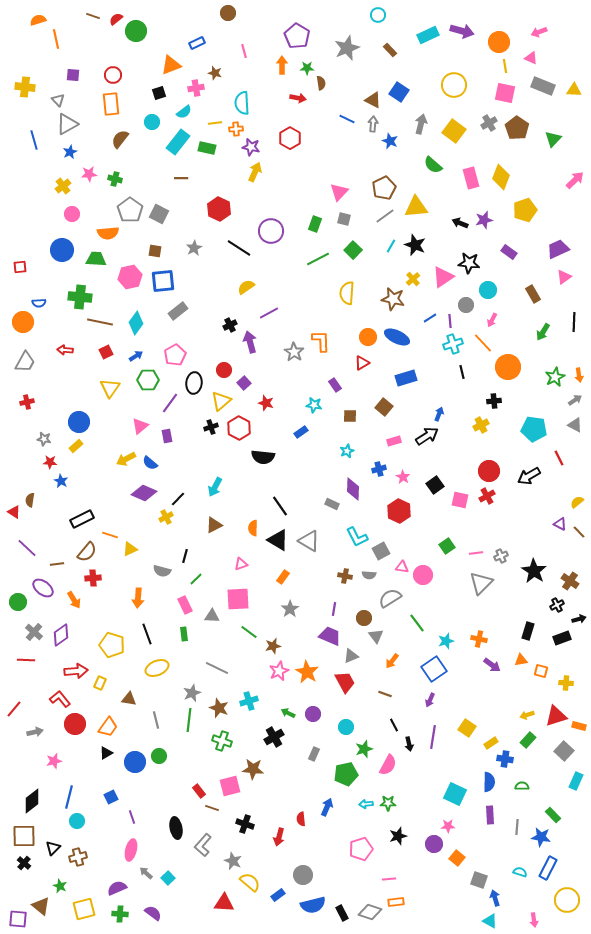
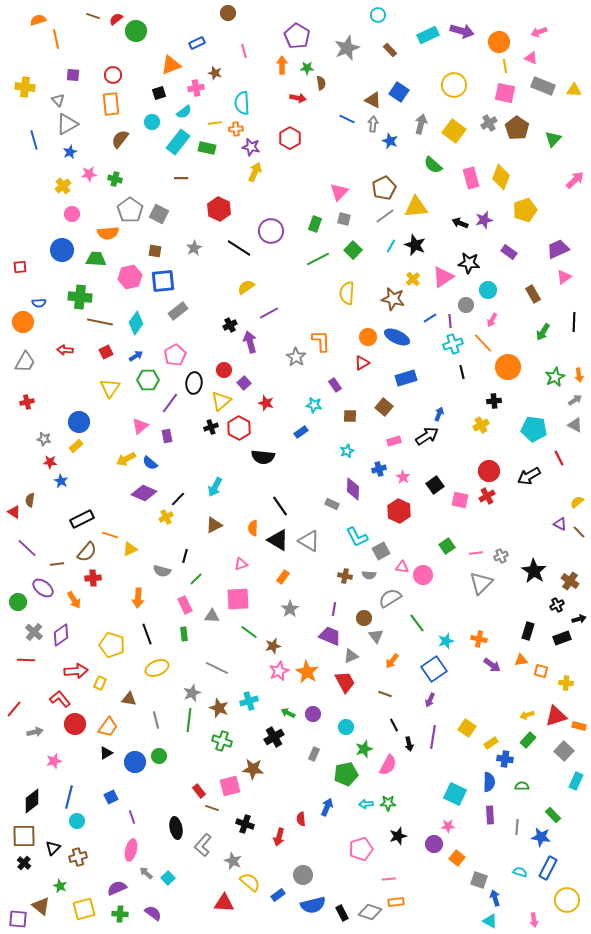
gray star at (294, 352): moved 2 px right, 5 px down
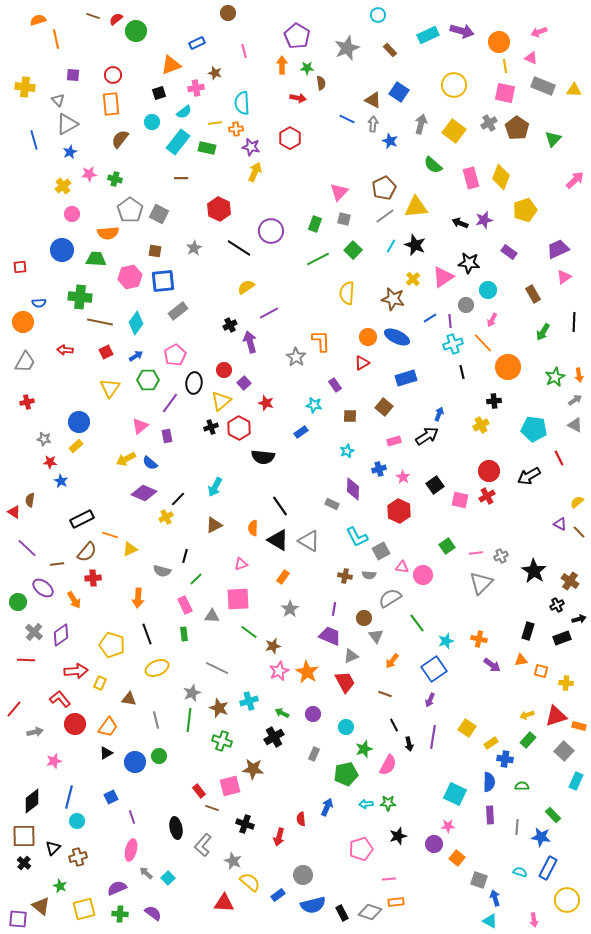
green arrow at (288, 713): moved 6 px left
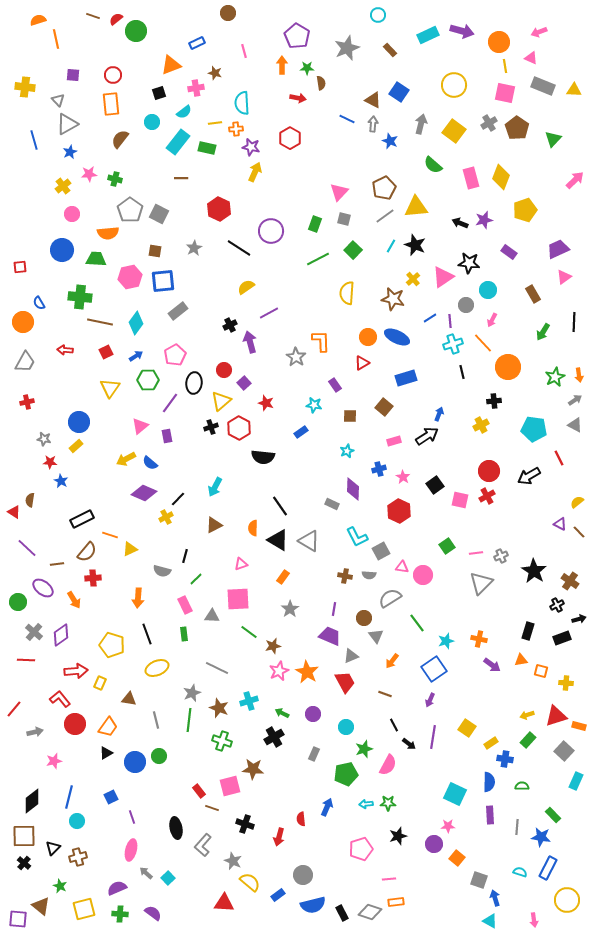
blue semicircle at (39, 303): rotated 64 degrees clockwise
black arrow at (409, 744): rotated 40 degrees counterclockwise
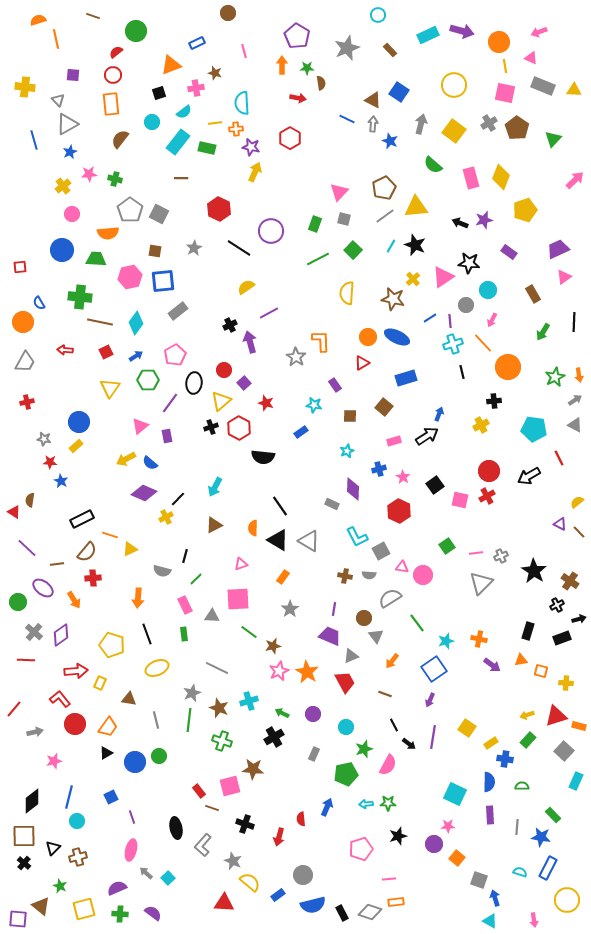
red semicircle at (116, 19): moved 33 px down
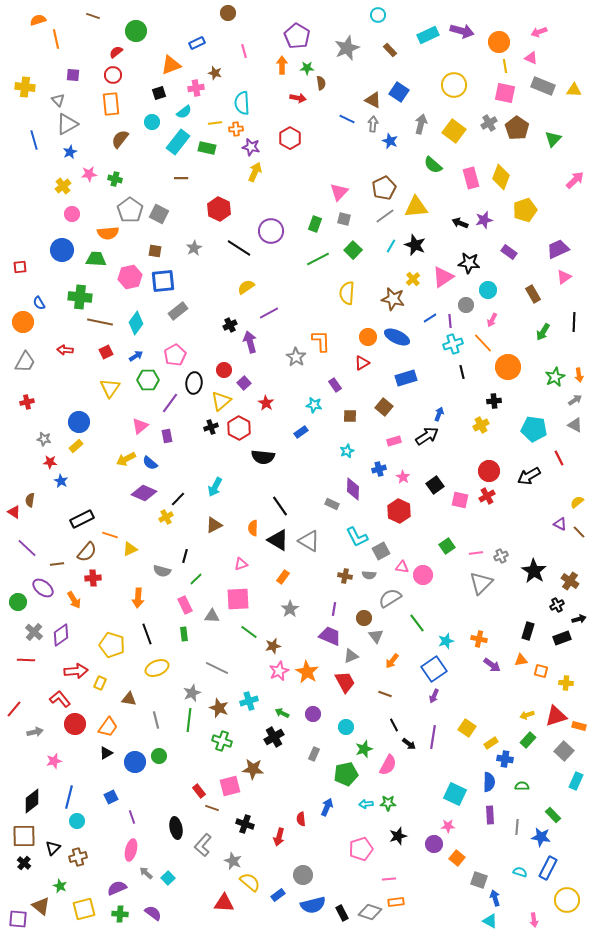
red star at (266, 403): rotated 14 degrees clockwise
purple arrow at (430, 700): moved 4 px right, 4 px up
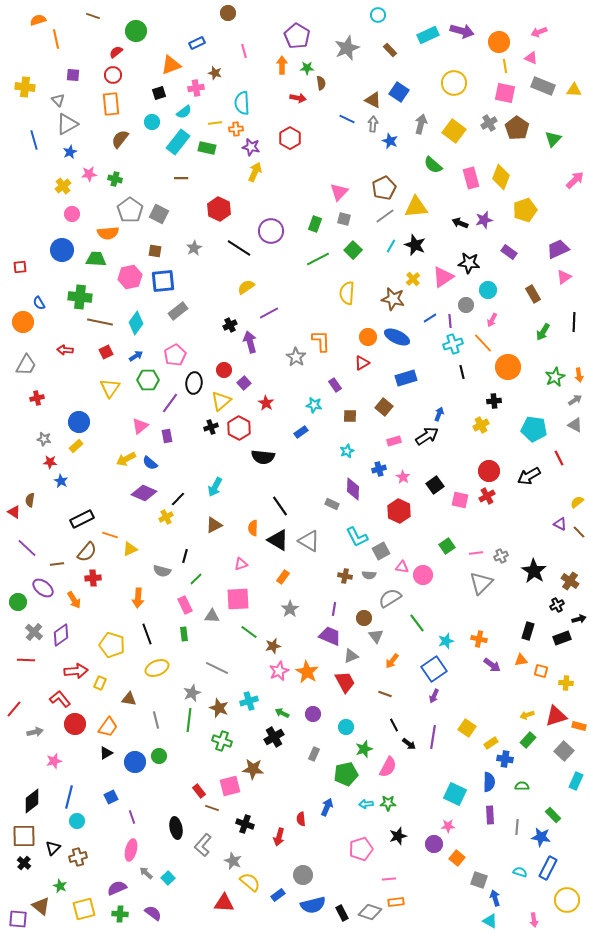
yellow circle at (454, 85): moved 2 px up
gray trapezoid at (25, 362): moved 1 px right, 3 px down
red cross at (27, 402): moved 10 px right, 4 px up
pink semicircle at (388, 765): moved 2 px down
